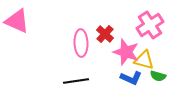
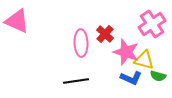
pink cross: moved 2 px right, 1 px up
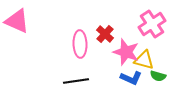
pink ellipse: moved 1 px left, 1 px down
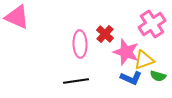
pink triangle: moved 4 px up
yellow triangle: rotated 35 degrees counterclockwise
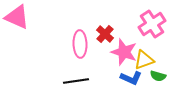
pink star: moved 2 px left
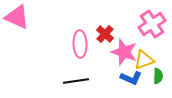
green semicircle: rotated 105 degrees counterclockwise
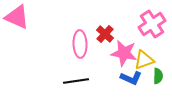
pink star: moved 1 px down; rotated 8 degrees counterclockwise
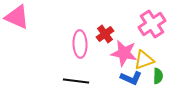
red cross: rotated 12 degrees clockwise
black line: rotated 15 degrees clockwise
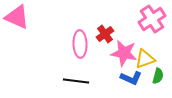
pink cross: moved 5 px up
yellow triangle: moved 1 px right, 1 px up
green semicircle: rotated 14 degrees clockwise
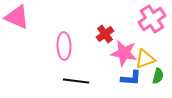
pink ellipse: moved 16 px left, 2 px down
blue L-shape: rotated 20 degrees counterclockwise
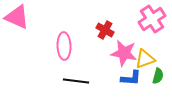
red cross: moved 4 px up; rotated 24 degrees counterclockwise
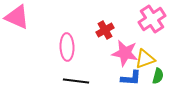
red cross: rotated 30 degrees clockwise
pink ellipse: moved 3 px right, 1 px down
pink star: moved 1 px right
